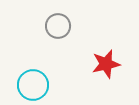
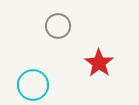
red star: moved 7 px left, 1 px up; rotated 24 degrees counterclockwise
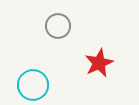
red star: rotated 12 degrees clockwise
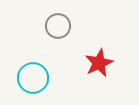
cyan circle: moved 7 px up
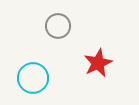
red star: moved 1 px left
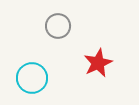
cyan circle: moved 1 px left
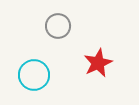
cyan circle: moved 2 px right, 3 px up
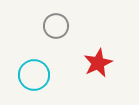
gray circle: moved 2 px left
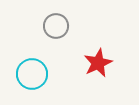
cyan circle: moved 2 px left, 1 px up
